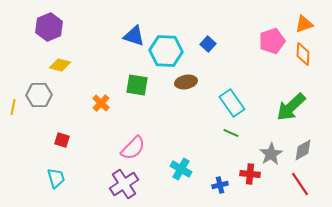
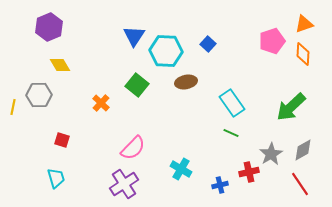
blue triangle: rotated 45 degrees clockwise
yellow diamond: rotated 45 degrees clockwise
green square: rotated 30 degrees clockwise
red cross: moved 1 px left, 2 px up; rotated 18 degrees counterclockwise
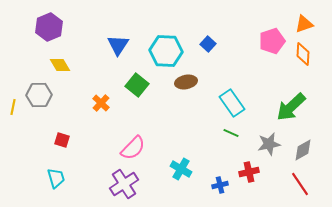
blue triangle: moved 16 px left, 9 px down
gray star: moved 2 px left, 10 px up; rotated 20 degrees clockwise
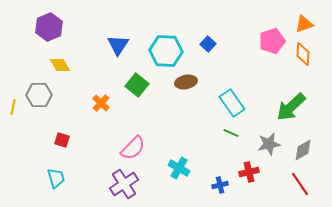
cyan cross: moved 2 px left, 1 px up
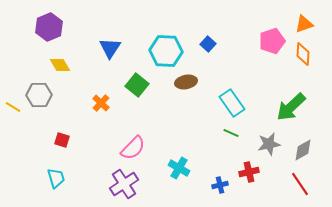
blue triangle: moved 8 px left, 3 px down
yellow line: rotated 70 degrees counterclockwise
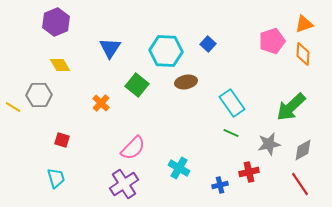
purple hexagon: moved 7 px right, 5 px up
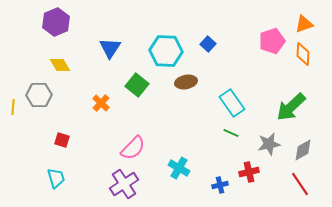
yellow line: rotated 63 degrees clockwise
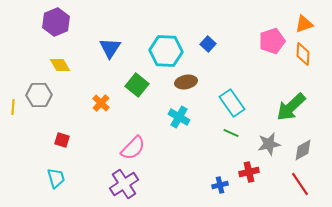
cyan cross: moved 51 px up
